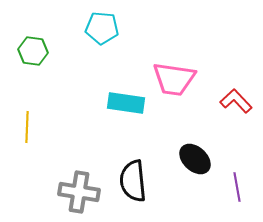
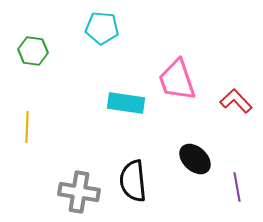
pink trapezoid: moved 3 px right, 1 px down; rotated 63 degrees clockwise
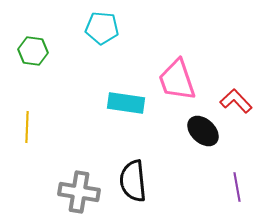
black ellipse: moved 8 px right, 28 px up
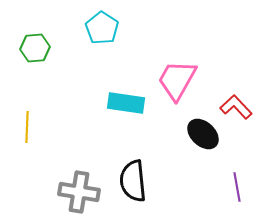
cyan pentagon: rotated 28 degrees clockwise
green hexagon: moved 2 px right, 3 px up; rotated 12 degrees counterclockwise
pink trapezoid: rotated 48 degrees clockwise
red L-shape: moved 6 px down
black ellipse: moved 3 px down
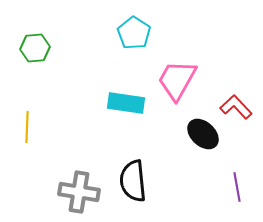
cyan pentagon: moved 32 px right, 5 px down
